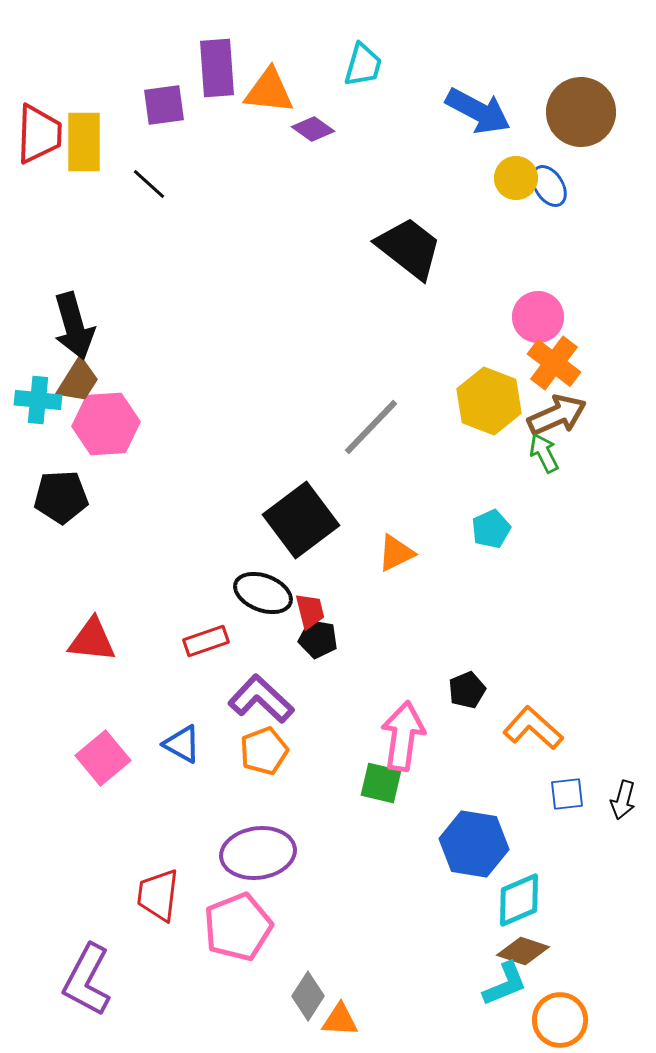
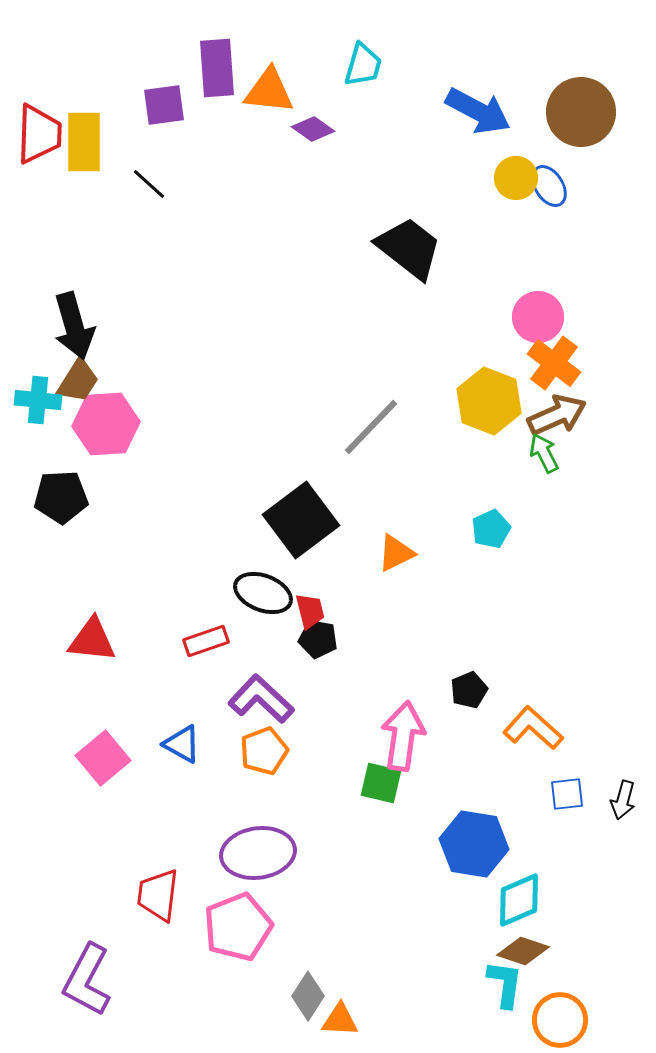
black pentagon at (467, 690): moved 2 px right
cyan L-shape at (505, 984): rotated 60 degrees counterclockwise
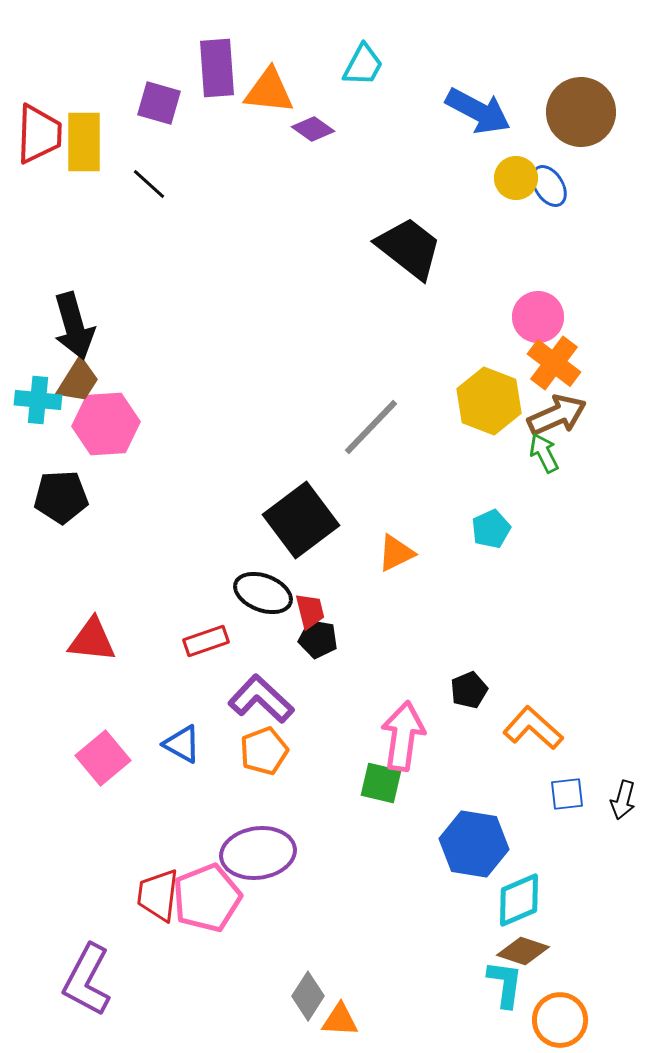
cyan trapezoid at (363, 65): rotated 12 degrees clockwise
purple square at (164, 105): moved 5 px left, 2 px up; rotated 24 degrees clockwise
pink pentagon at (238, 927): moved 31 px left, 29 px up
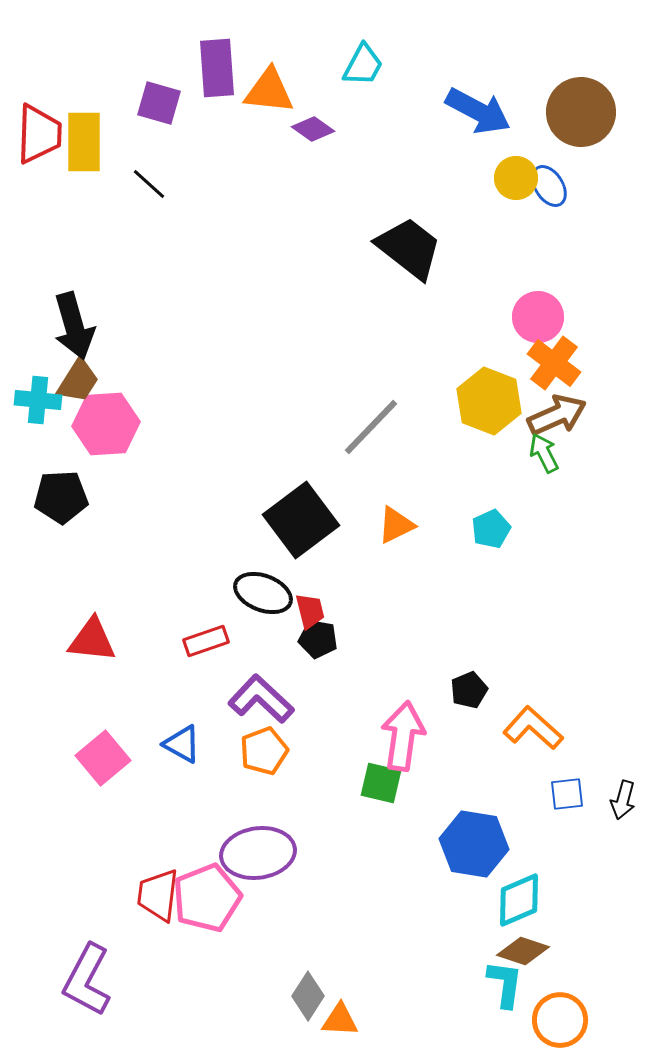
orange triangle at (396, 553): moved 28 px up
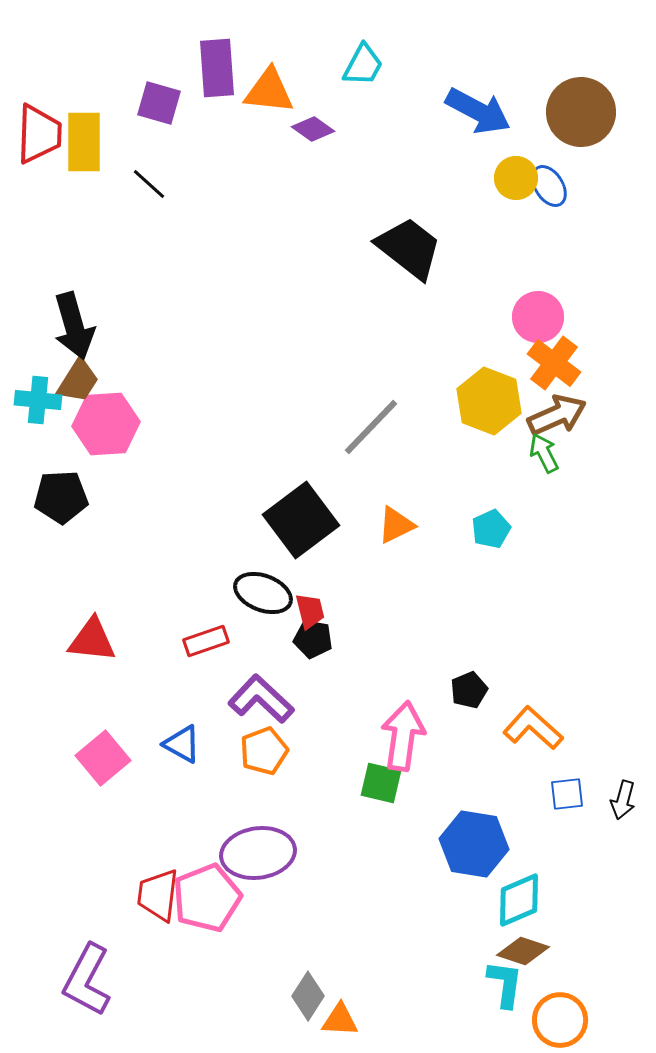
black pentagon at (318, 639): moved 5 px left
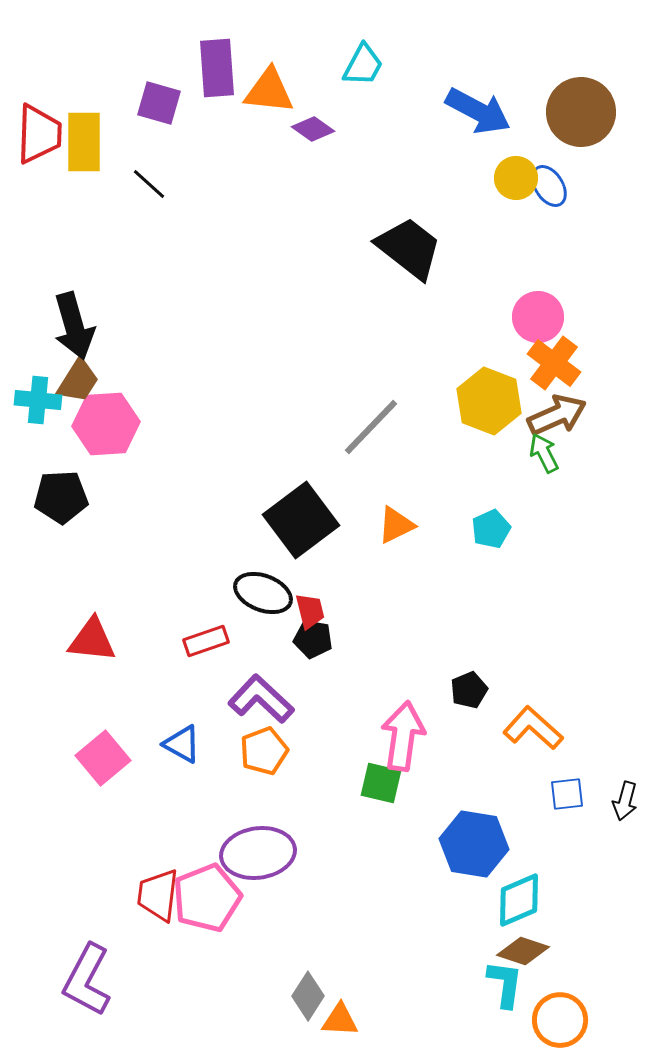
black arrow at (623, 800): moved 2 px right, 1 px down
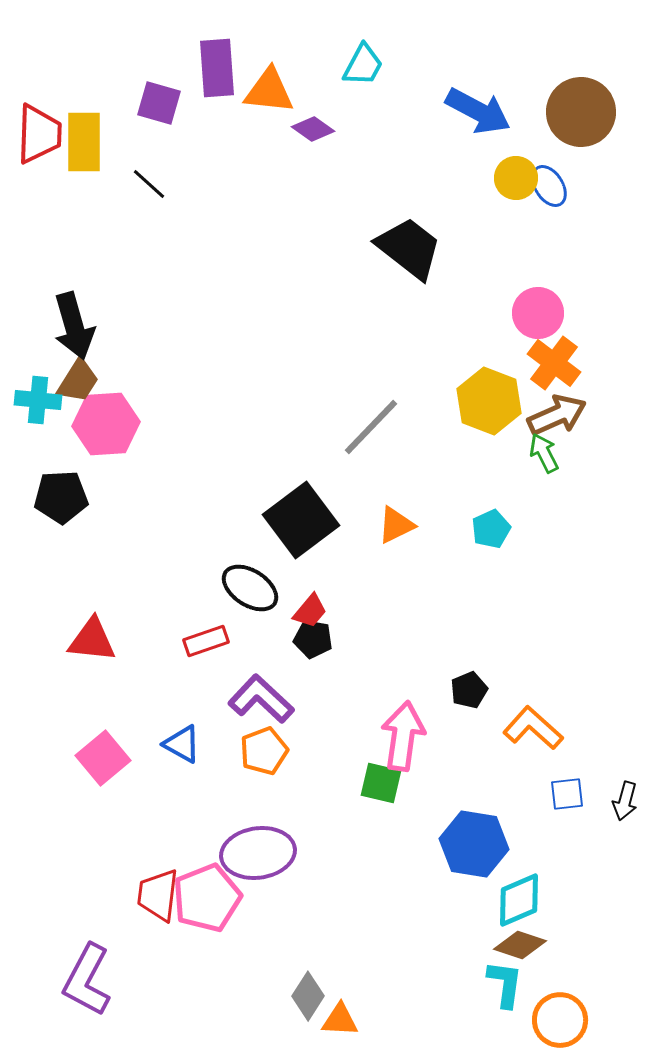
pink circle at (538, 317): moved 4 px up
black ellipse at (263, 593): moved 13 px left, 5 px up; rotated 12 degrees clockwise
red trapezoid at (310, 611): rotated 54 degrees clockwise
brown diamond at (523, 951): moved 3 px left, 6 px up
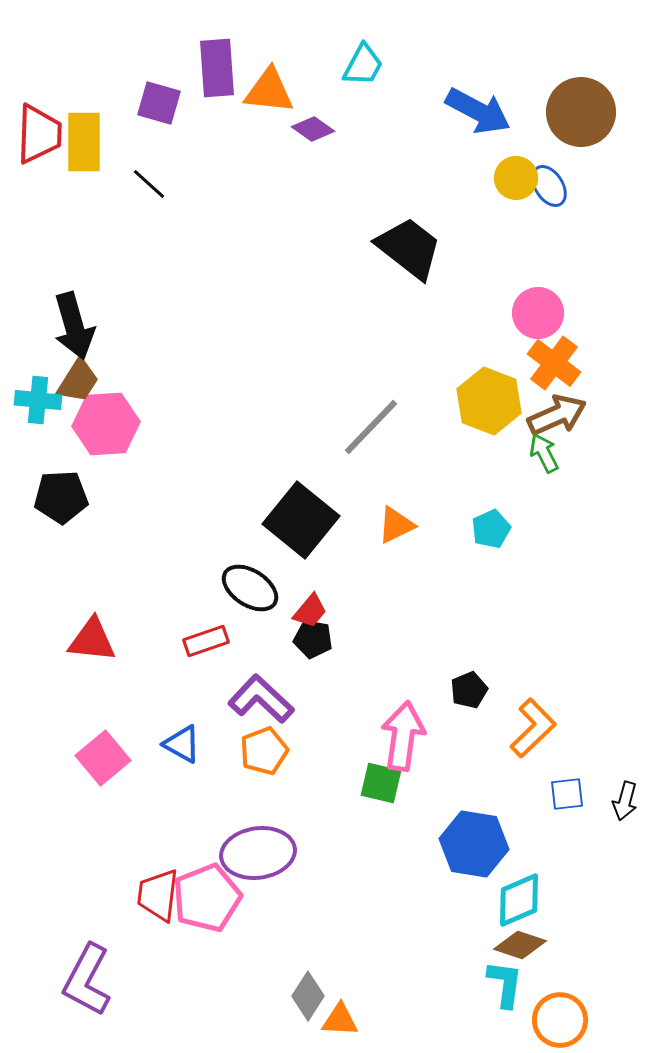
black square at (301, 520): rotated 14 degrees counterclockwise
orange L-shape at (533, 728): rotated 94 degrees clockwise
